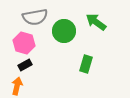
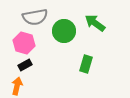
green arrow: moved 1 px left, 1 px down
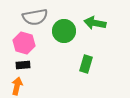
green arrow: rotated 25 degrees counterclockwise
black rectangle: moved 2 px left; rotated 24 degrees clockwise
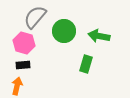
gray semicircle: rotated 140 degrees clockwise
green arrow: moved 4 px right, 13 px down
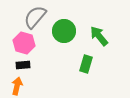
green arrow: rotated 40 degrees clockwise
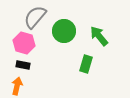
black rectangle: rotated 16 degrees clockwise
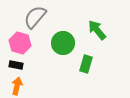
green circle: moved 1 px left, 12 px down
green arrow: moved 2 px left, 6 px up
pink hexagon: moved 4 px left
black rectangle: moved 7 px left
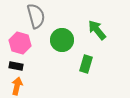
gray semicircle: moved 1 px right, 1 px up; rotated 125 degrees clockwise
green circle: moved 1 px left, 3 px up
black rectangle: moved 1 px down
